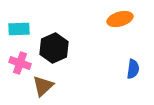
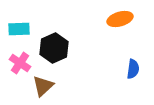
pink cross: rotated 15 degrees clockwise
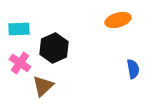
orange ellipse: moved 2 px left, 1 px down
blue semicircle: rotated 18 degrees counterclockwise
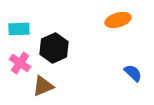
blue semicircle: moved 4 px down; rotated 36 degrees counterclockwise
brown triangle: rotated 20 degrees clockwise
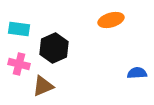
orange ellipse: moved 7 px left
cyan rectangle: rotated 10 degrees clockwise
pink cross: moved 1 px left, 1 px down; rotated 20 degrees counterclockwise
blue semicircle: moved 4 px right; rotated 48 degrees counterclockwise
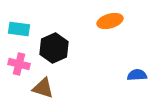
orange ellipse: moved 1 px left, 1 px down
blue semicircle: moved 2 px down
brown triangle: moved 2 px down; rotated 40 degrees clockwise
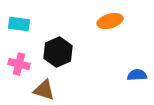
cyan rectangle: moved 5 px up
black hexagon: moved 4 px right, 4 px down
brown triangle: moved 1 px right, 2 px down
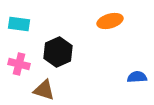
blue semicircle: moved 2 px down
